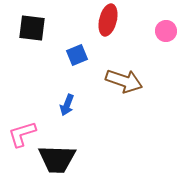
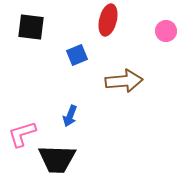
black square: moved 1 px left, 1 px up
brown arrow: rotated 24 degrees counterclockwise
blue arrow: moved 3 px right, 11 px down
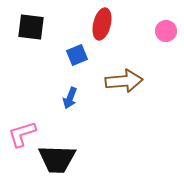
red ellipse: moved 6 px left, 4 px down
blue arrow: moved 18 px up
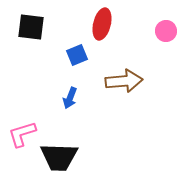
black trapezoid: moved 2 px right, 2 px up
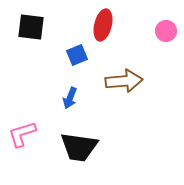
red ellipse: moved 1 px right, 1 px down
black trapezoid: moved 20 px right, 10 px up; rotated 6 degrees clockwise
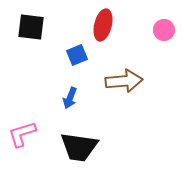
pink circle: moved 2 px left, 1 px up
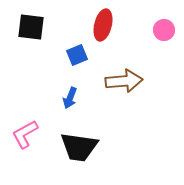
pink L-shape: moved 3 px right; rotated 12 degrees counterclockwise
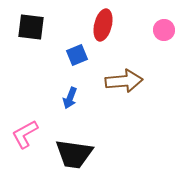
black trapezoid: moved 5 px left, 7 px down
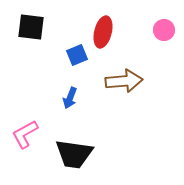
red ellipse: moved 7 px down
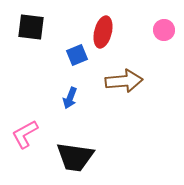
black trapezoid: moved 1 px right, 3 px down
